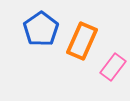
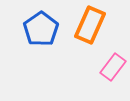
orange rectangle: moved 8 px right, 16 px up
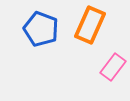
blue pentagon: rotated 16 degrees counterclockwise
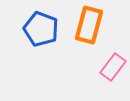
orange rectangle: moved 1 px left; rotated 9 degrees counterclockwise
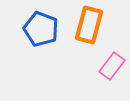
pink rectangle: moved 1 px left, 1 px up
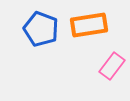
orange rectangle: rotated 66 degrees clockwise
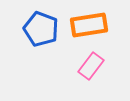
pink rectangle: moved 21 px left
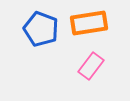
orange rectangle: moved 2 px up
